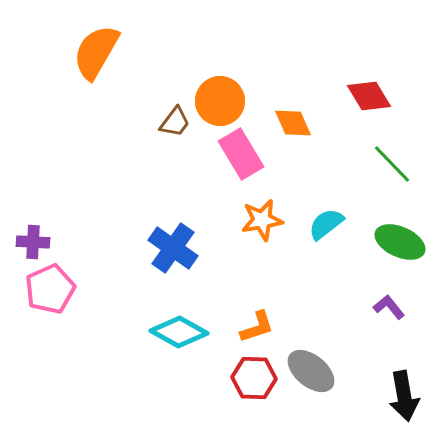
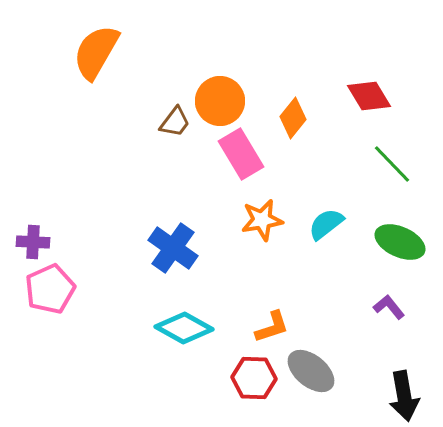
orange diamond: moved 5 px up; rotated 63 degrees clockwise
orange L-shape: moved 15 px right
cyan diamond: moved 5 px right, 4 px up
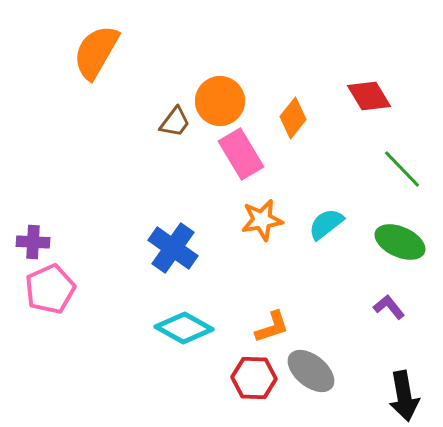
green line: moved 10 px right, 5 px down
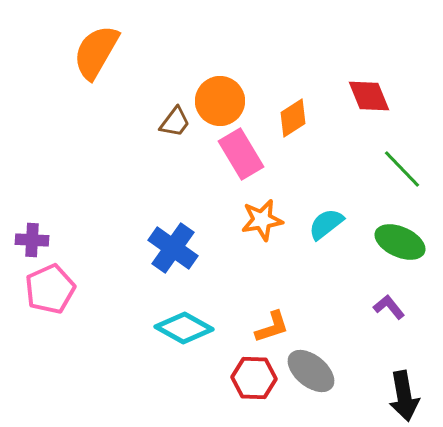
red diamond: rotated 9 degrees clockwise
orange diamond: rotated 18 degrees clockwise
purple cross: moved 1 px left, 2 px up
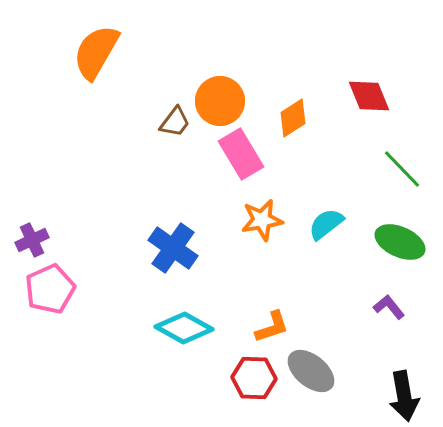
purple cross: rotated 28 degrees counterclockwise
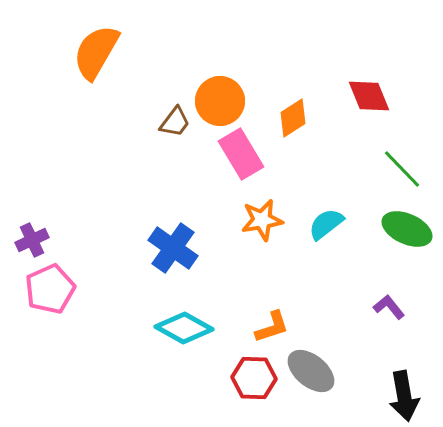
green ellipse: moved 7 px right, 13 px up
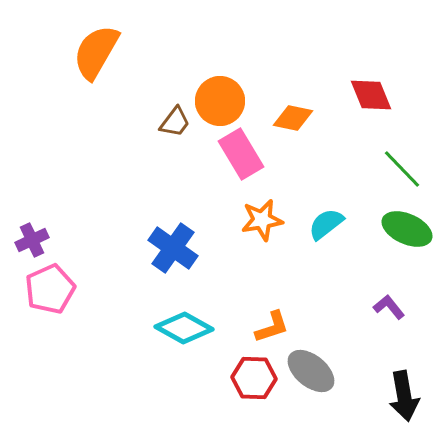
red diamond: moved 2 px right, 1 px up
orange diamond: rotated 45 degrees clockwise
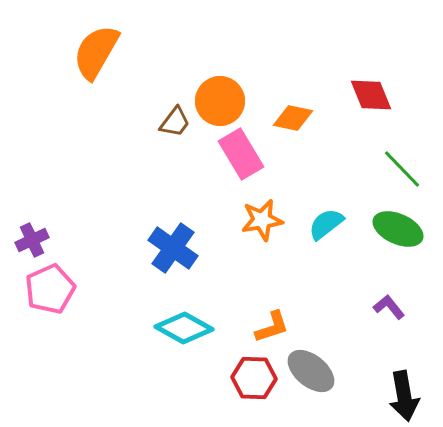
green ellipse: moved 9 px left
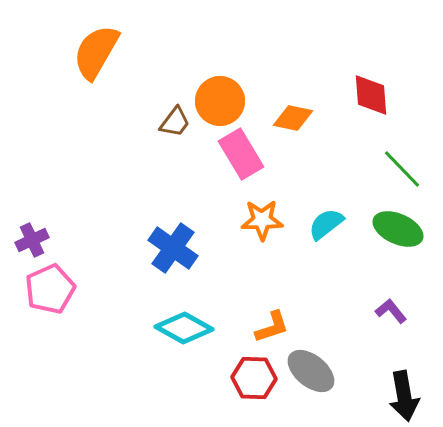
red diamond: rotated 18 degrees clockwise
orange star: rotated 9 degrees clockwise
purple L-shape: moved 2 px right, 4 px down
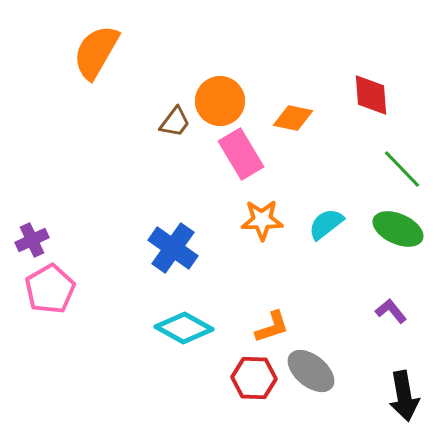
pink pentagon: rotated 6 degrees counterclockwise
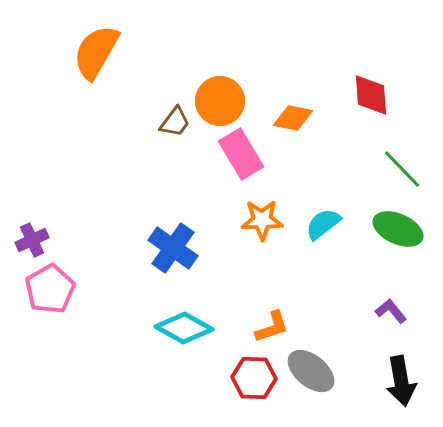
cyan semicircle: moved 3 px left
black arrow: moved 3 px left, 15 px up
